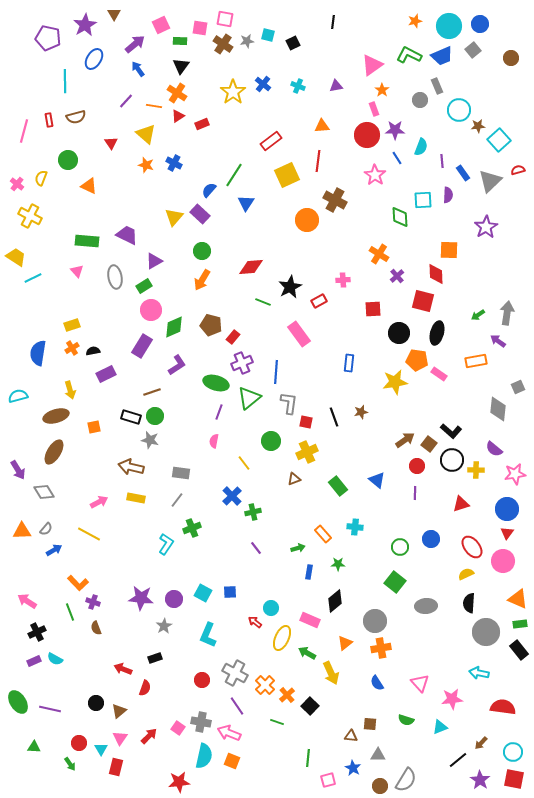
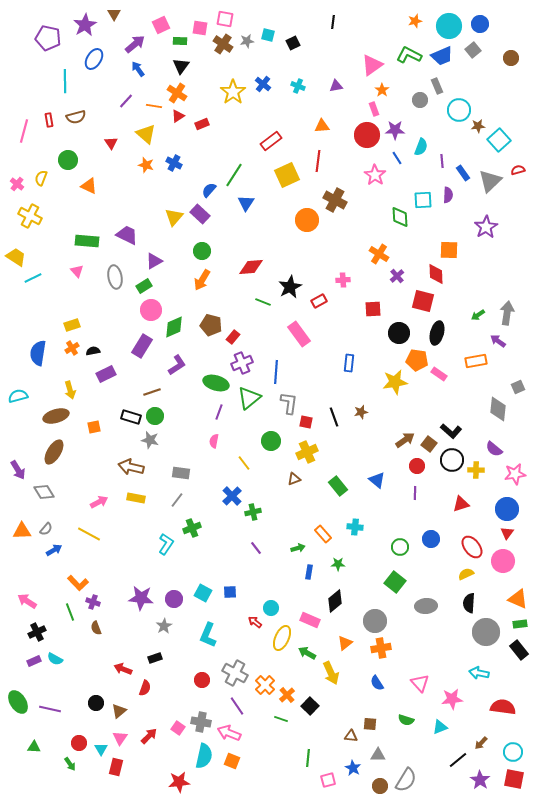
green line at (277, 722): moved 4 px right, 3 px up
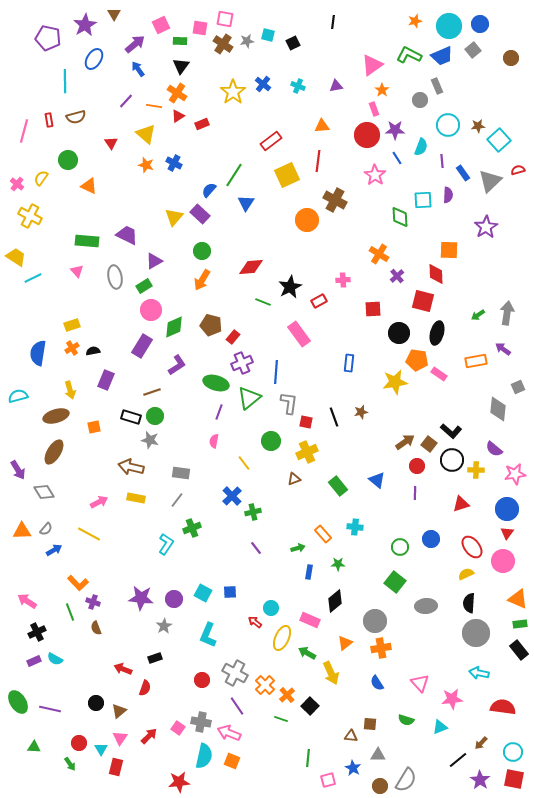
cyan circle at (459, 110): moved 11 px left, 15 px down
yellow semicircle at (41, 178): rotated 14 degrees clockwise
purple arrow at (498, 341): moved 5 px right, 8 px down
purple rectangle at (106, 374): moved 6 px down; rotated 42 degrees counterclockwise
brown arrow at (405, 440): moved 2 px down
gray circle at (486, 632): moved 10 px left, 1 px down
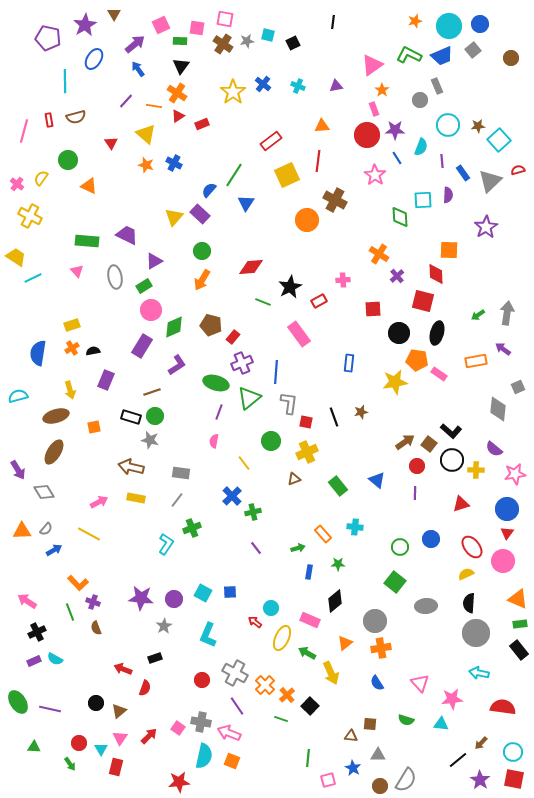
pink square at (200, 28): moved 3 px left
cyan triangle at (440, 727): moved 1 px right, 3 px up; rotated 28 degrees clockwise
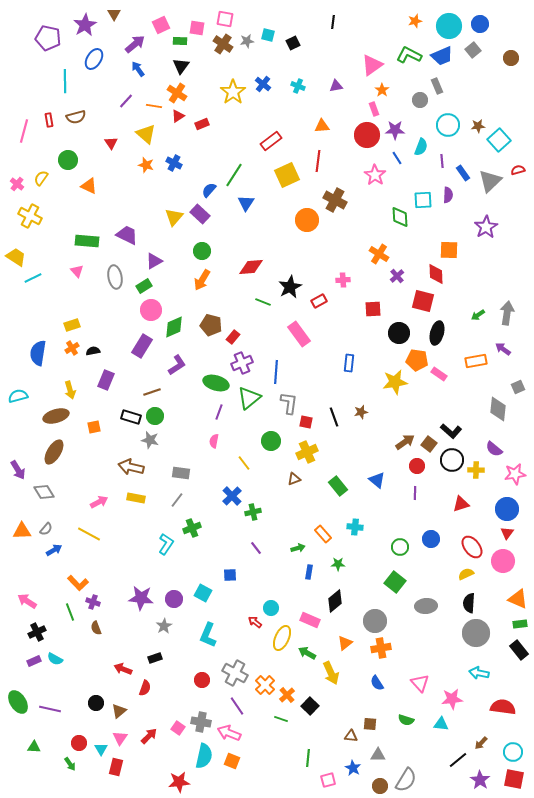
blue square at (230, 592): moved 17 px up
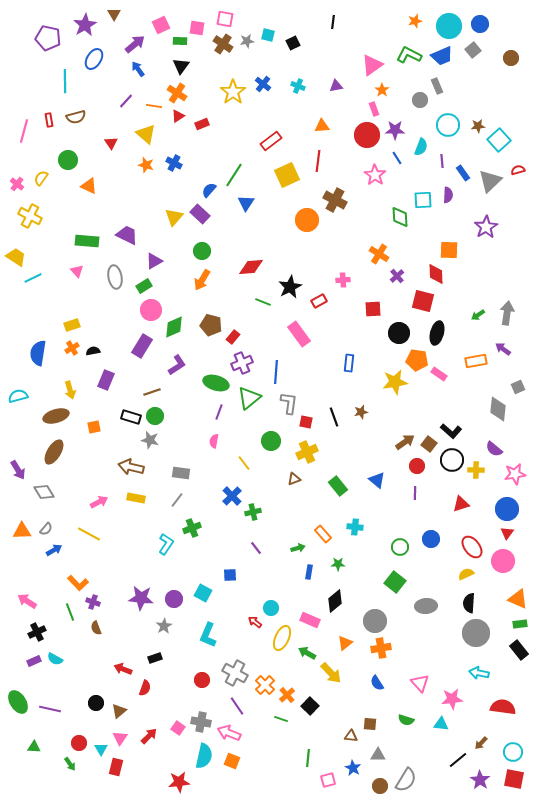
yellow arrow at (331, 673): rotated 20 degrees counterclockwise
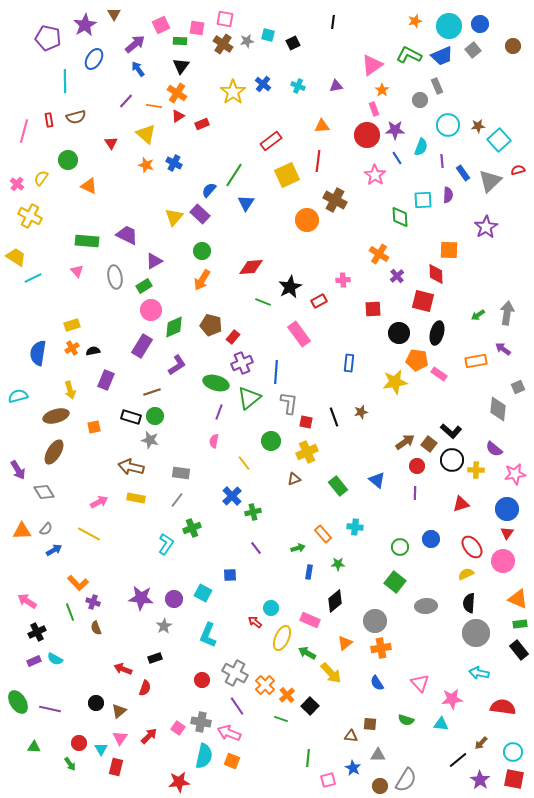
brown circle at (511, 58): moved 2 px right, 12 px up
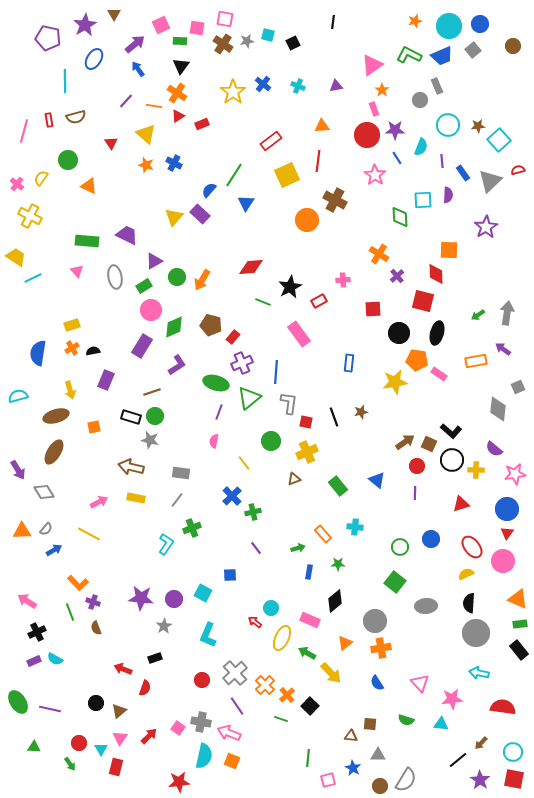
green circle at (202, 251): moved 25 px left, 26 px down
brown square at (429, 444): rotated 14 degrees counterclockwise
gray cross at (235, 673): rotated 20 degrees clockwise
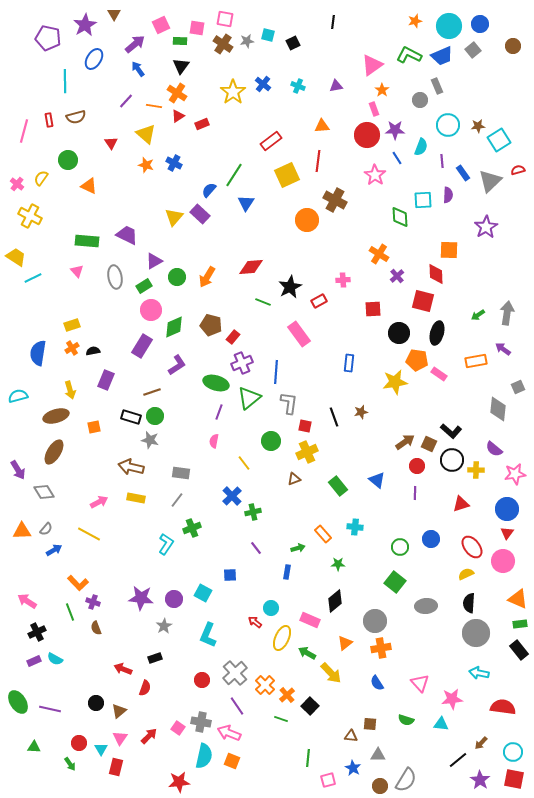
cyan square at (499, 140): rotated 10 degrees clockwise
orange arrow at (202, 280): moved 5 px right, 3 px up
red square at (306, 422): moved 1 px left, 4 px down
blue rectangle at (309, 572): moved 22 px left
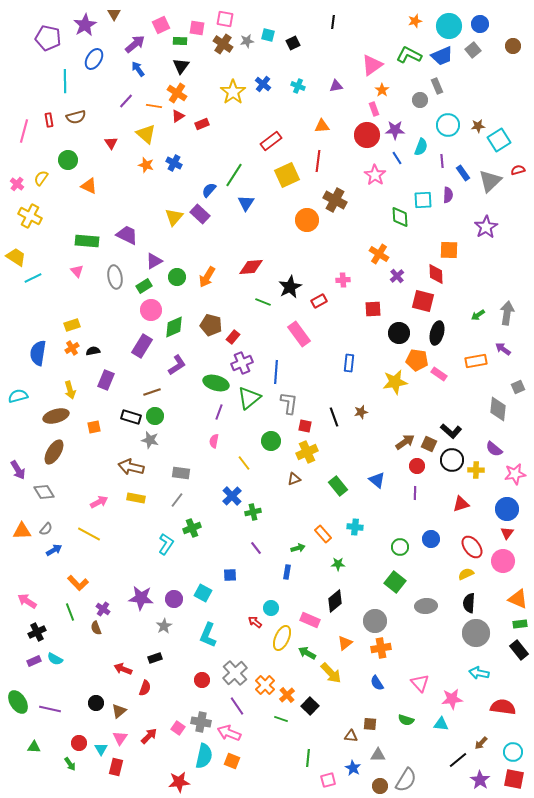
purple cross at (93, 602): moved 10 px right, 7 px down; rotated 16 degrees clockwise
